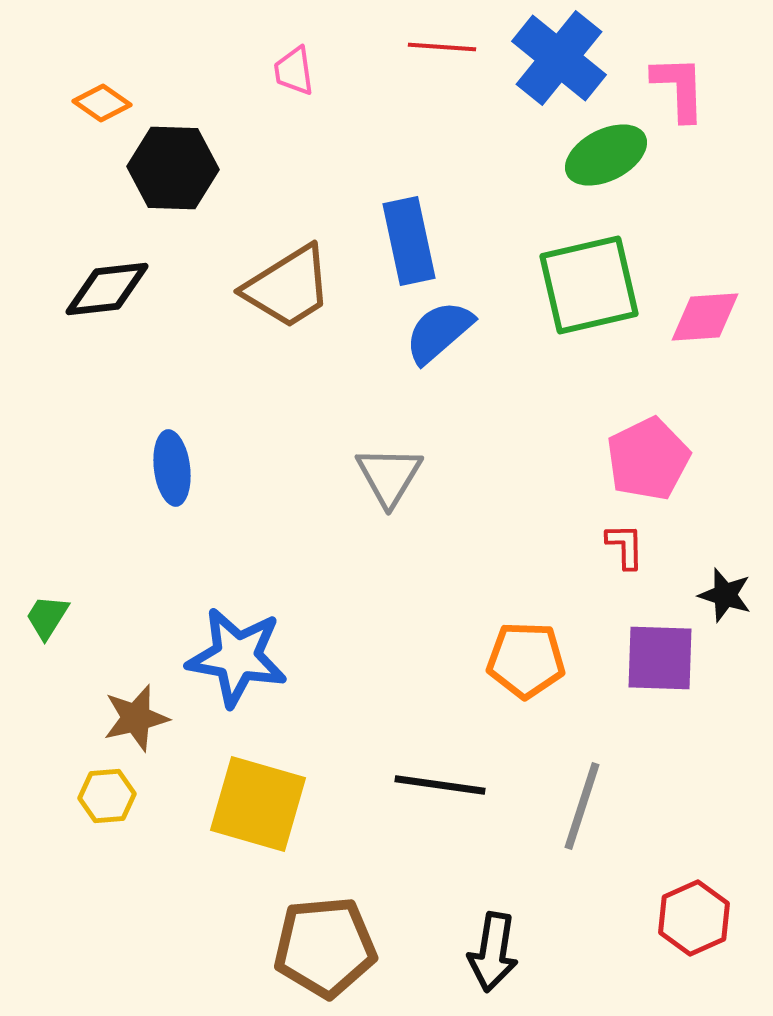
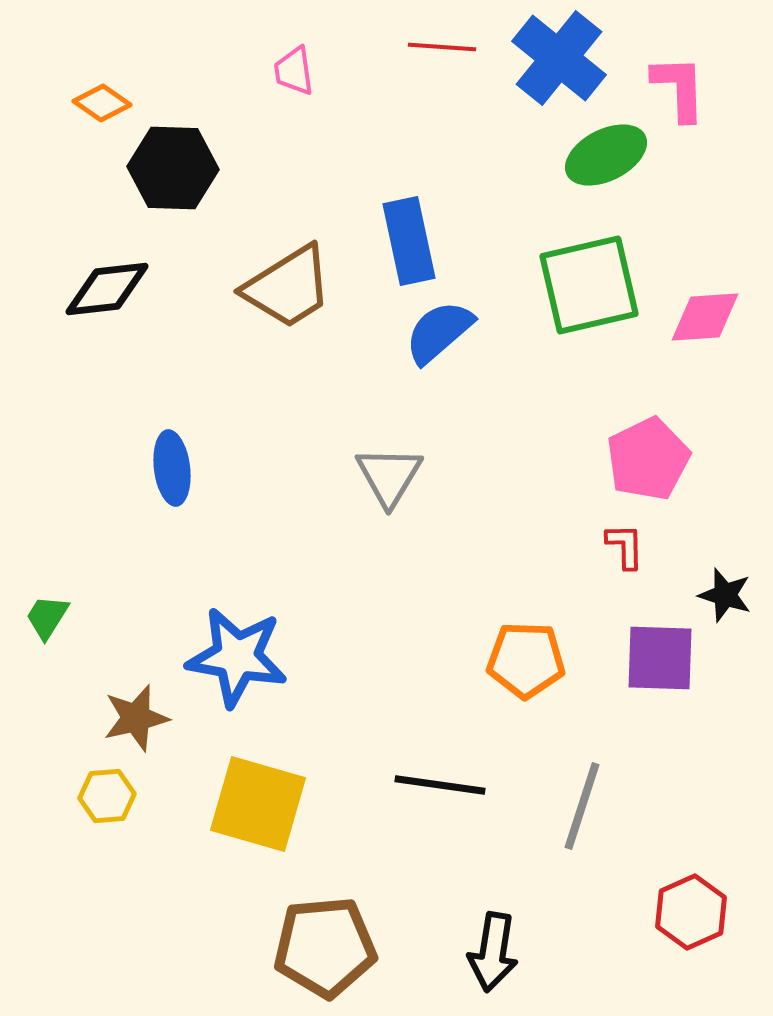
red hexagon: moved 3 px left, 6 px up
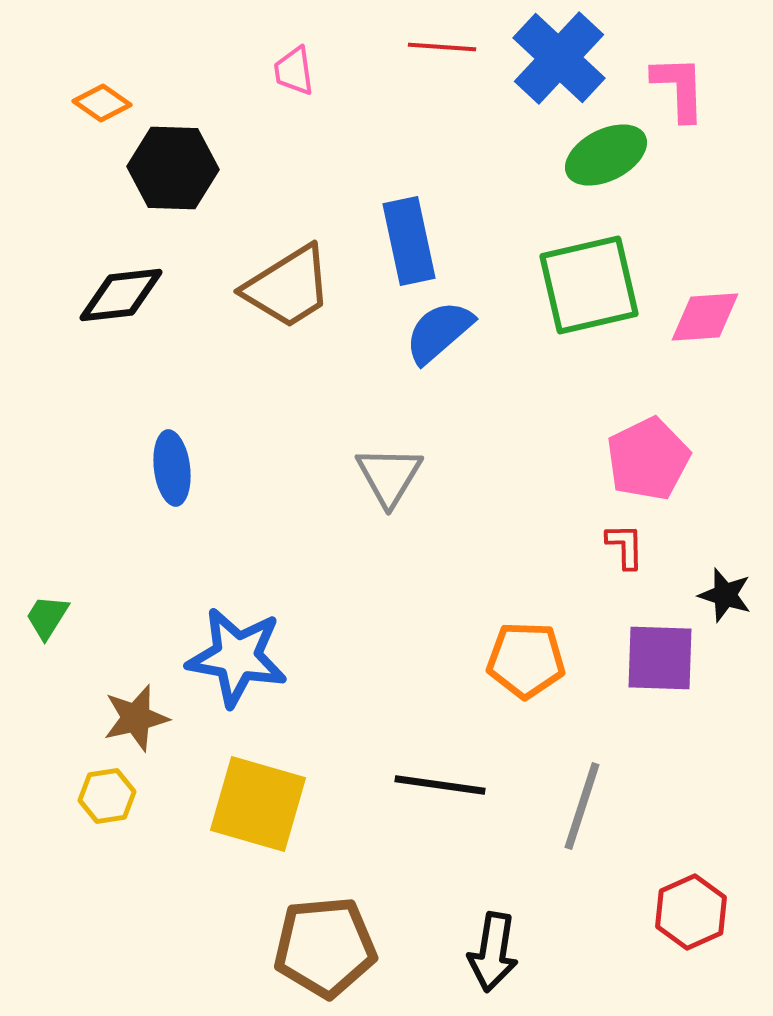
blue cross: rotated 4 degrees clockwise
black diamond: moved 14 px right, 6 px down
yellow hexagon: rotated 4 degrees counterclockwise
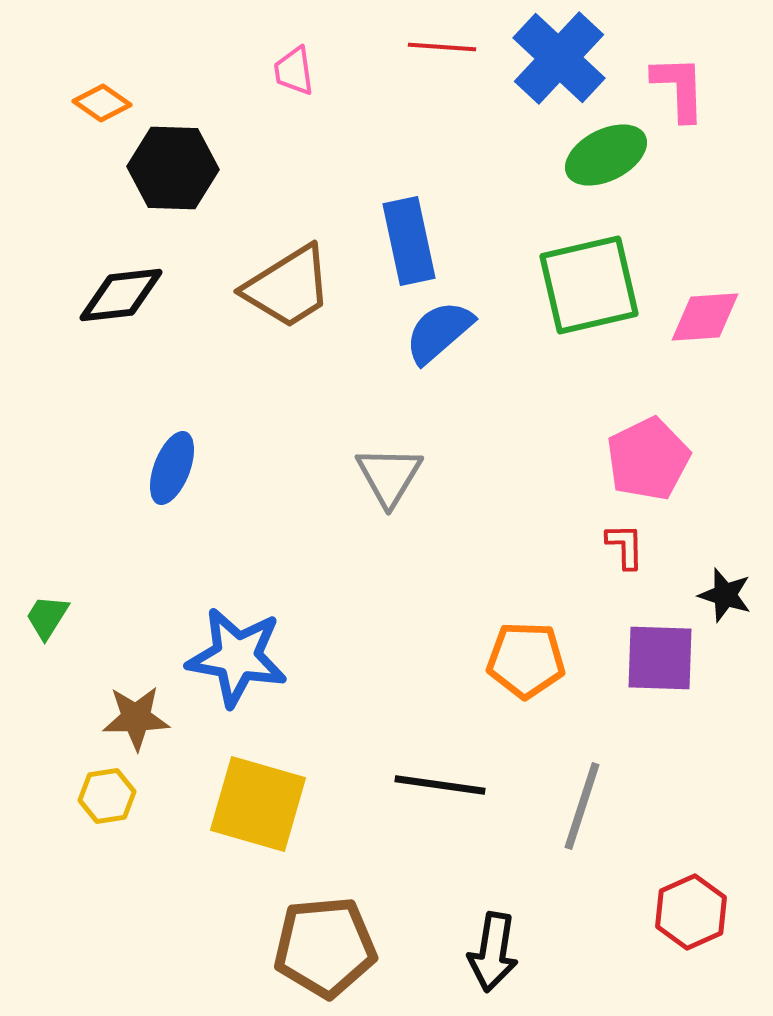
blue ellipse: rotated 28 degrees clockwise
brown star: rotated 12 degrees clockwise
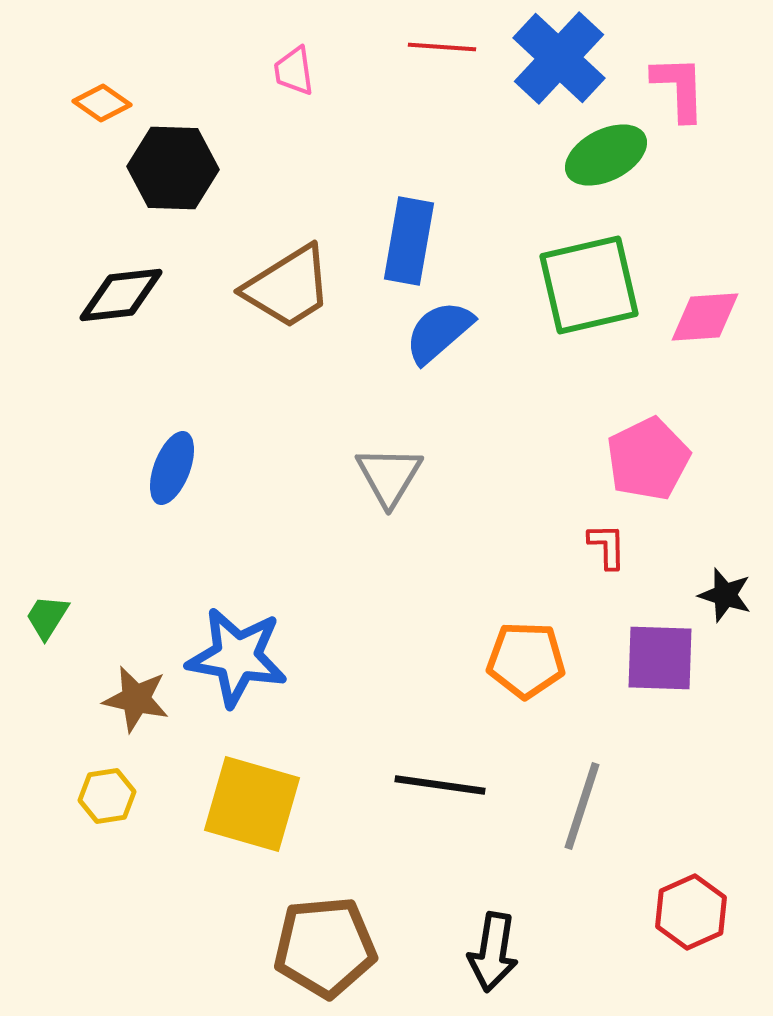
blue rectangle: rotated 22 degrees clockwise
red L-shape: moved 18 px left
brown star: moved 19 px up; rotated 14 degrees clockwise
yellow square: moved 6 px left
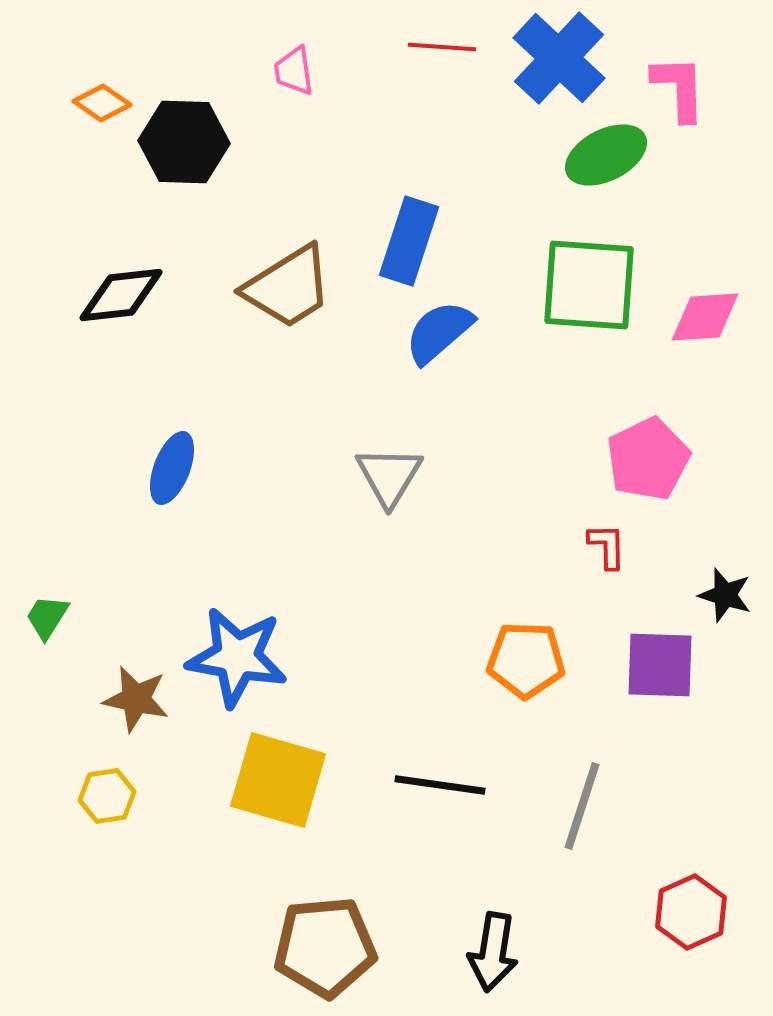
black hexagon: moved 11 px right, 26 px up
blue rectangle: rotated 8 degrees clockwise
green square: rotated 17 degrees clockwise
purple square: moved 7 px down
yellow square: moved 26 px right, 24 px up
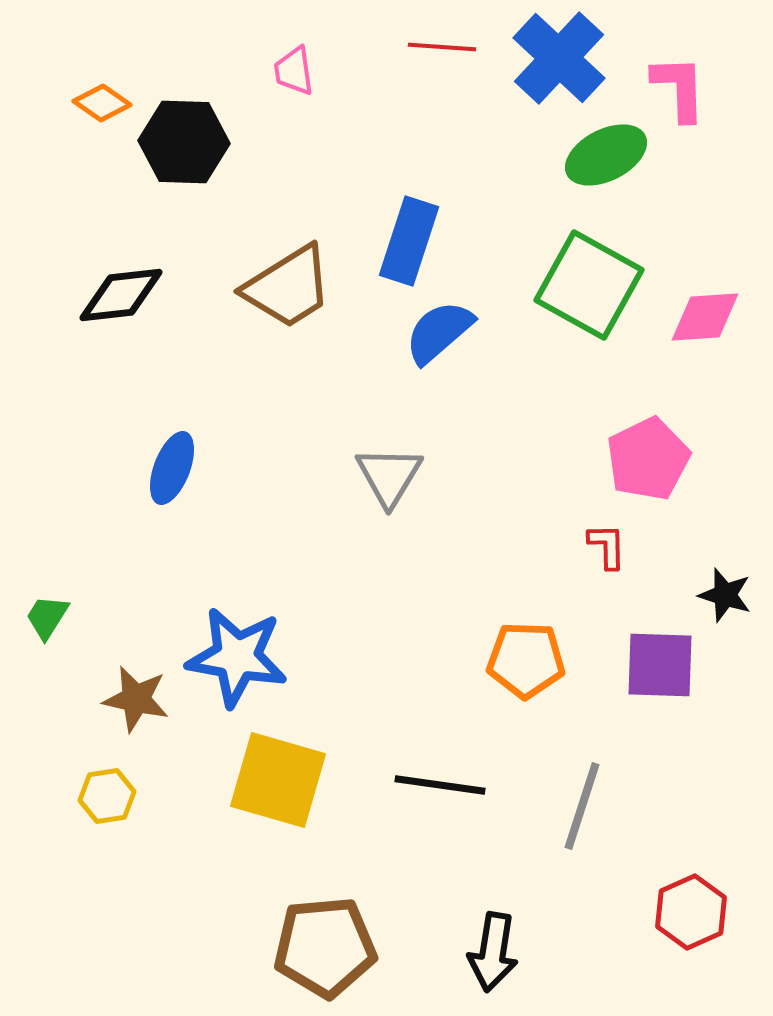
green square: rotated 25 degrees clockwise
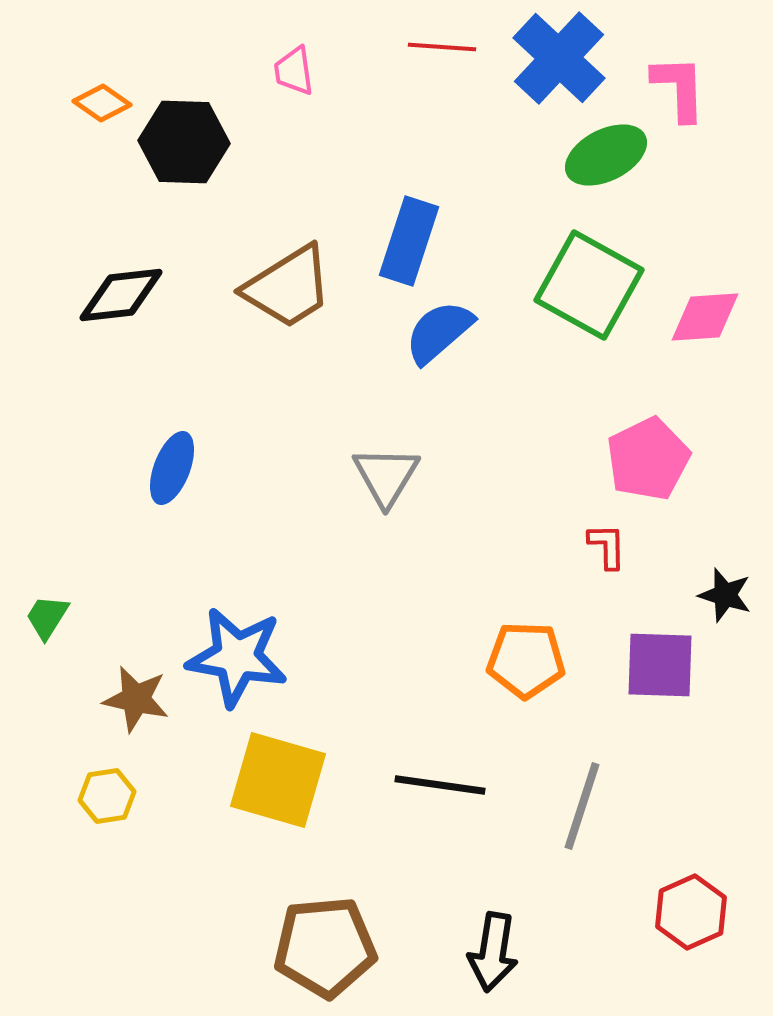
gray triangle: moved 3 px left
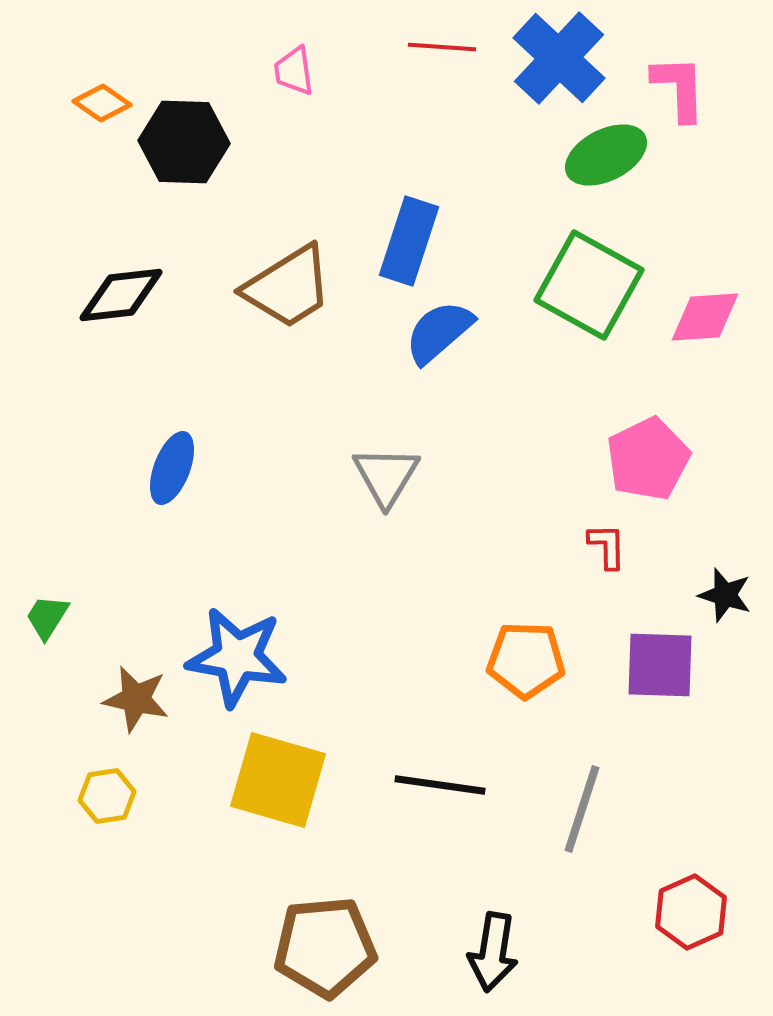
gray line: moved 3 px down
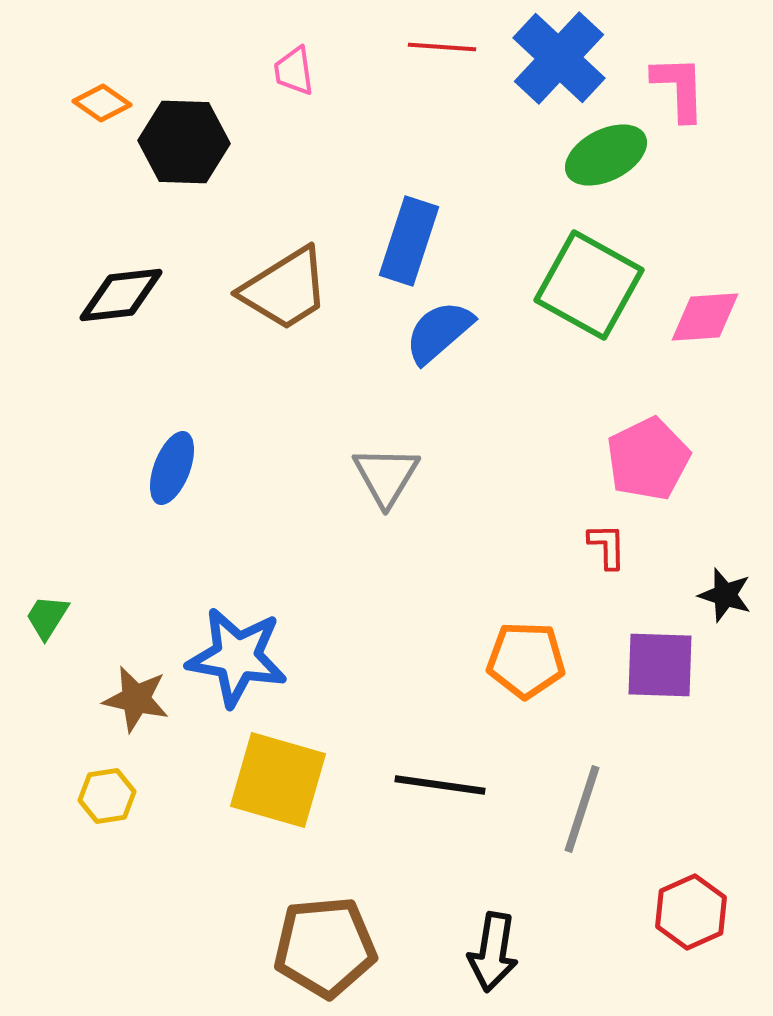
brown trapezoid: moved 3 px left, 2 px down
